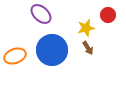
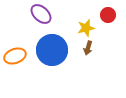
brown arrow: rotated 48 degrees clockwise
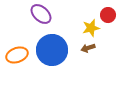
yellow star: moved 5 px right
brown arrow: rotated 56 degrees clockwise
orange ellipse: moved 2 px right, 1 px up
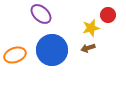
orange ellipse: moved 2 px left
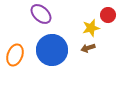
orange ellipse: rotated 50 degrees counterclockwise
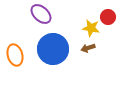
red circle: moved 2 px down
yellow star: rotated 24 degrees clockwise
blue circle: moved 1 px right, 1 px up
orange ellipse: rotated 35 degrees counterclockwise
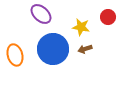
yellow star: moved 10 px left, 1 px up
brown arrow: moved 3 px left, 1 px down
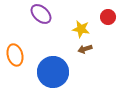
yellow star: moved 2 px down
blue circle: moved 23 px down
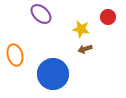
blue circle: moved 2 px down
